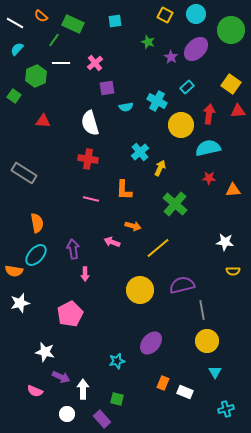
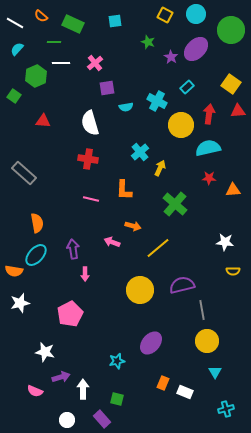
green line at (54, 40): moved 2 px down; rotated 56 degrees clockwise
gray rectangle at (24, 173): rotated 10 degrees clockwise
purple arrow at (61, 377): rotated 42 degrees counterclockwise
white circle at (67, 414): moved 6 px down
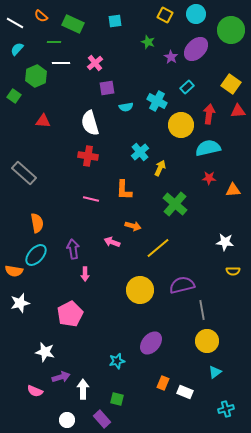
red cross at (88, 159): moved 3 px up
cyan triangle at (215, 372): rotated 24 degrees clockwise
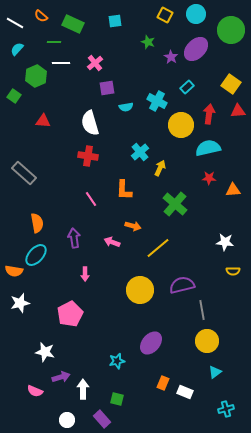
pink line at (91, 199): rotated 42 degrees clockwise
purple arrow at (73, 249): moved 1 px right, 11 px up
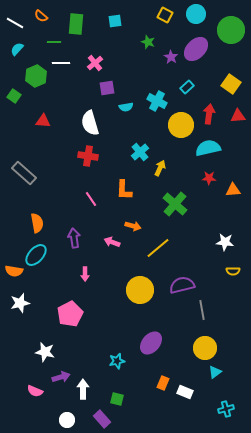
green rectangle at (73, 24): moved 3 px right; rotated 70 degrees clockwise
red triangle at (238, 111): moved 5 px down
yellow circle at (207, 341): moved 2 px left, 7 px down
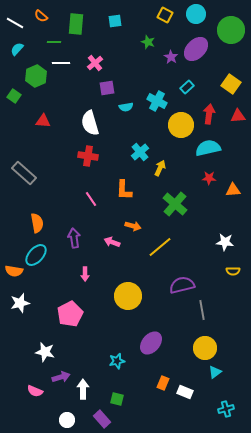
yellow line at (158, 248): moved 2 px right, 1 px up
yellow circle at (140, 290): moved 12 px left, 6 px down
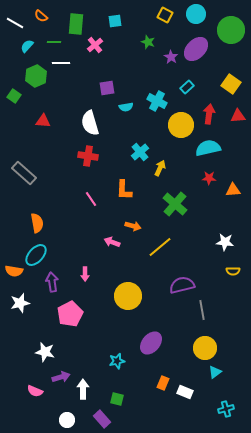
cyan semicircle at (17, 49): moved 10 px right, 3 px up
pink cross at (95, 63): moved 18 px up
purple arrow at (74, 238): moved 22 px left, 44 px down
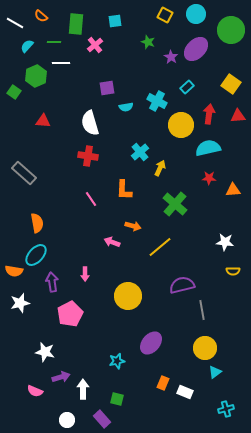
green square at (14, 96): moved 4 px up
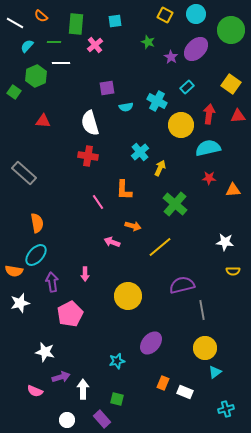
pink line at (91, 199): moved 7 px right, 3 px down
